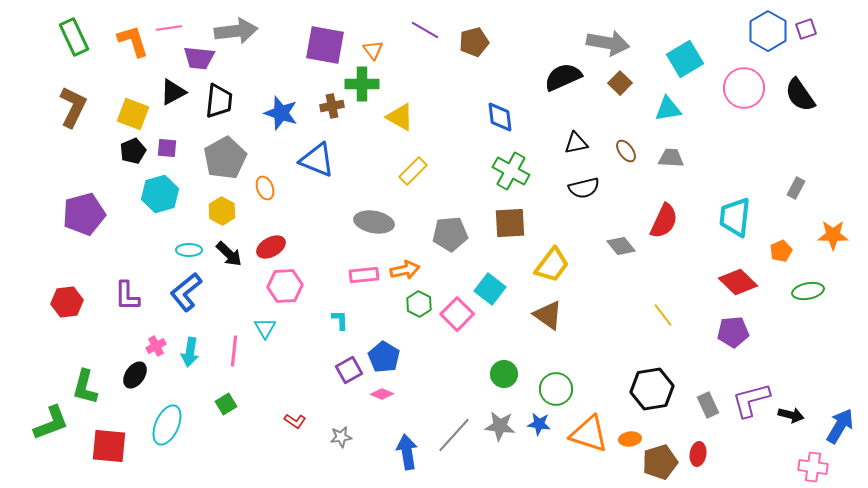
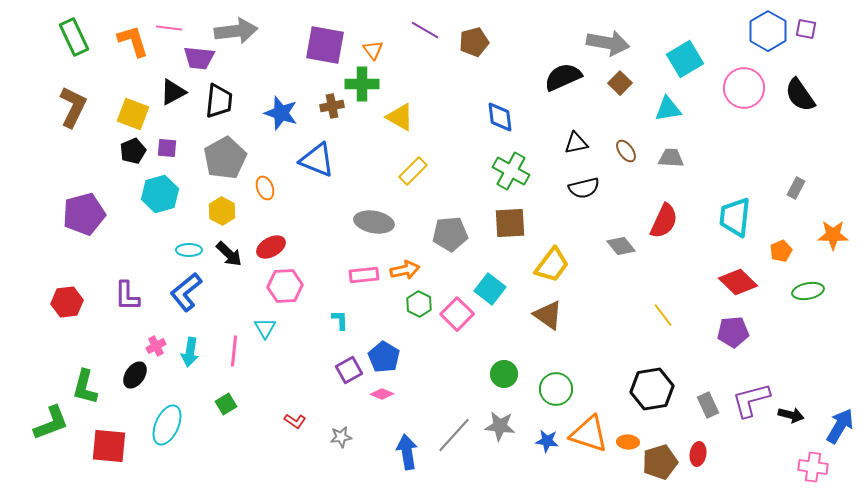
pink line at (169, 28): rotated 15 degrees clockwise
purple square at (806, 29): rotated 30 degrees clockwise
blue star at (539, 424): moved 8 px right, 17 px down
orange ellipse at (630, 439): moved 2 px left, 3 px down; rotated 10 degrees clockwise
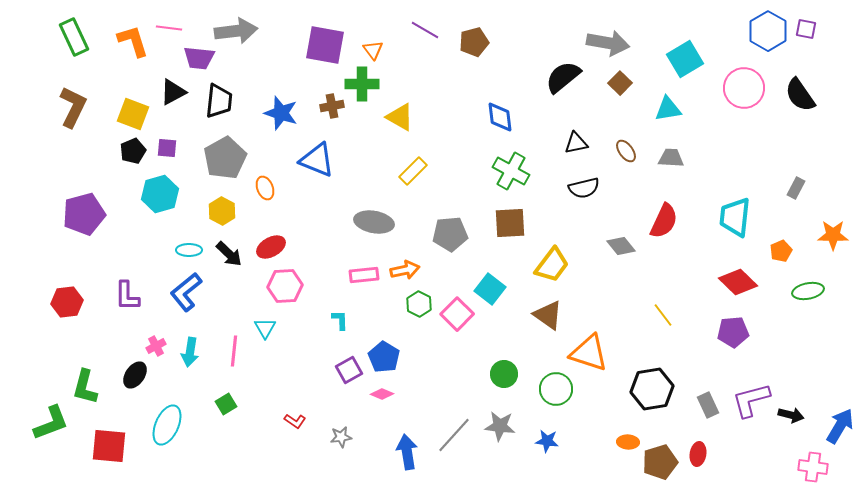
black semicircle at (563, 77): rotated 15 degrees counterclockwise
orange triangle at (589, 434): moved 81 px up
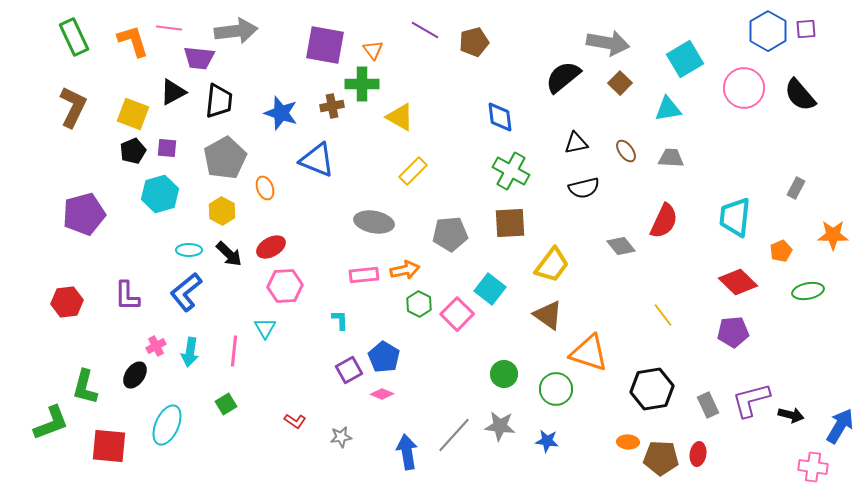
purple square at (806, 29): rotated 15 degrees counterclockwise
black semicircle at (800, 95): rotated 6 degrees counterclockwise
brown pentagon at (660, 462): moved 1 px right, 4 px up; rotated 20 degrees clockwise
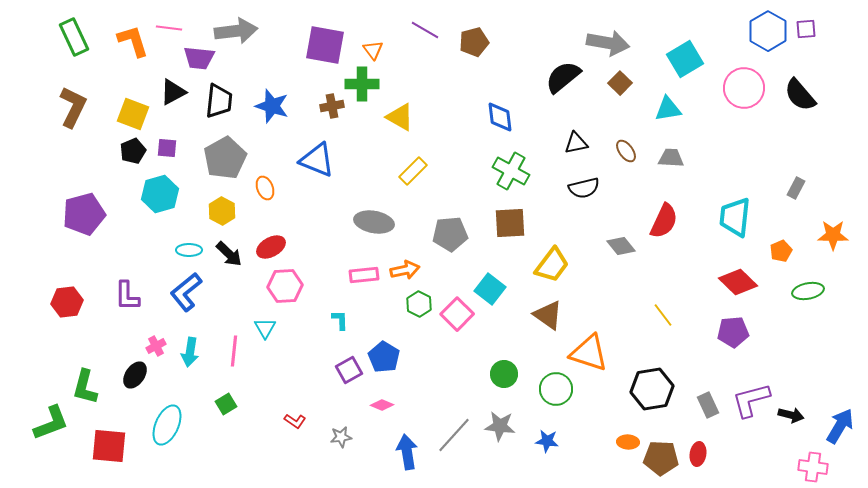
blue star at (281, 113): moved 9 px left, 7 px up
pink diamond at (382, 394): moved 11 px down
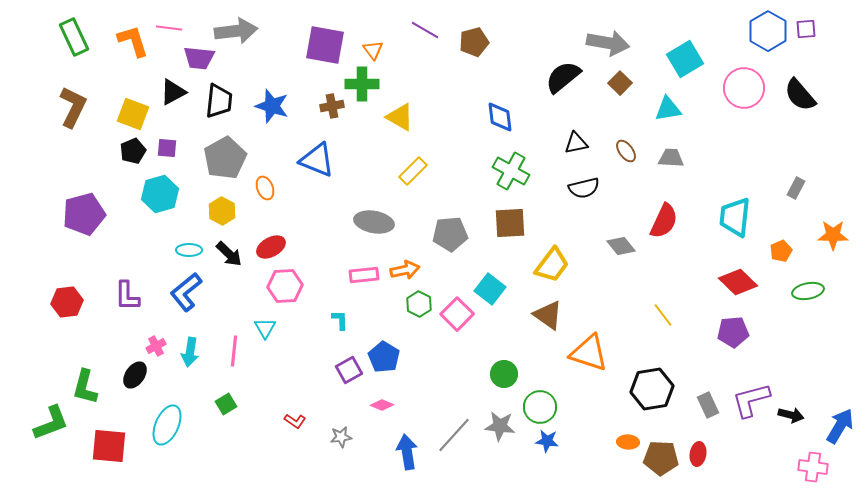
green circle at (556, 389): moved 16 px left, 18 px down
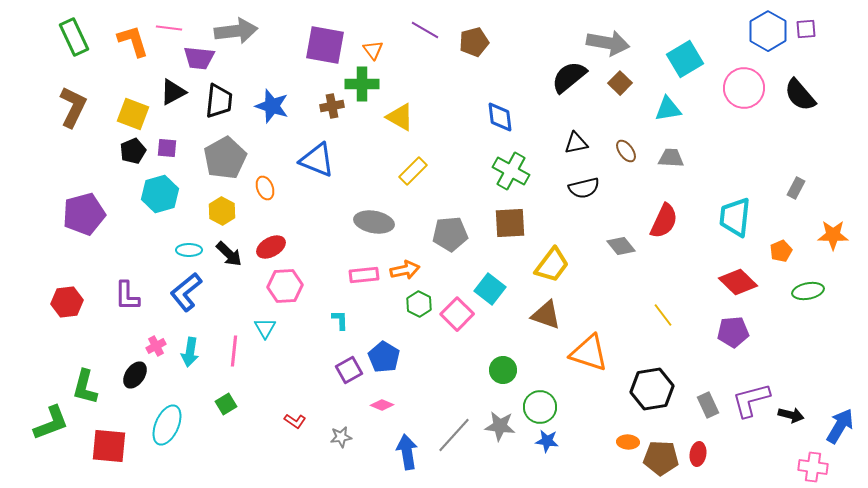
black semicircle at (563, 77): moved 6 px right
brown triangle at (548, 315): moved 2 px left; rotated 16 degrees counterclockwise
green circle at (504, 374): moved 1 px left, 4 px up
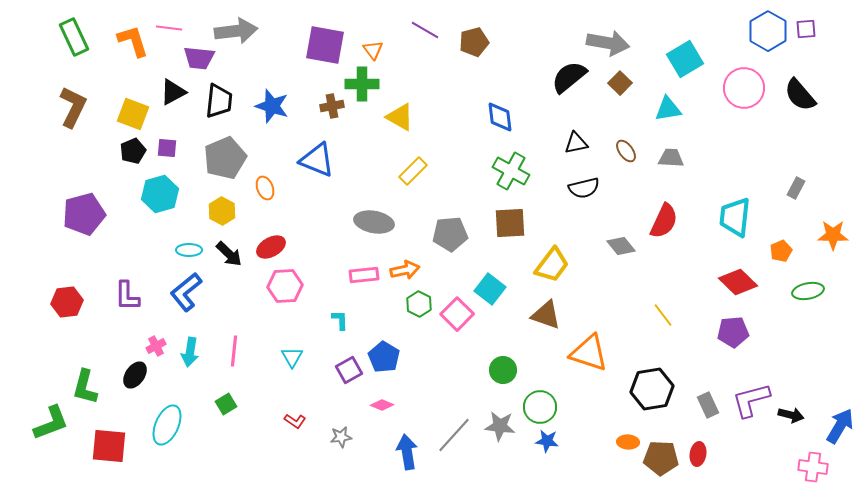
gray pentagon at (225, 158): rotated 6 degrees clockwise
cyan triangle at (265, 328): moved 27 px right, 29 px down
